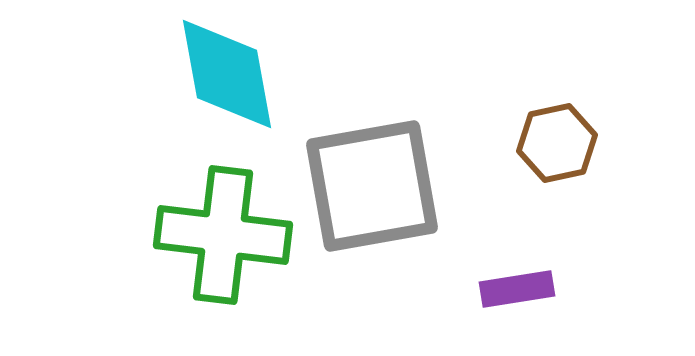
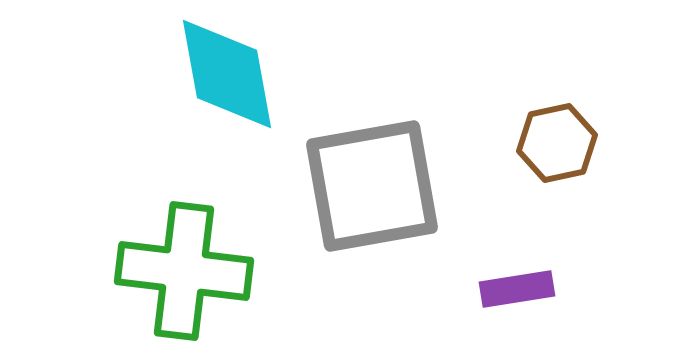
green cross: moved 39 px left, 36 px down
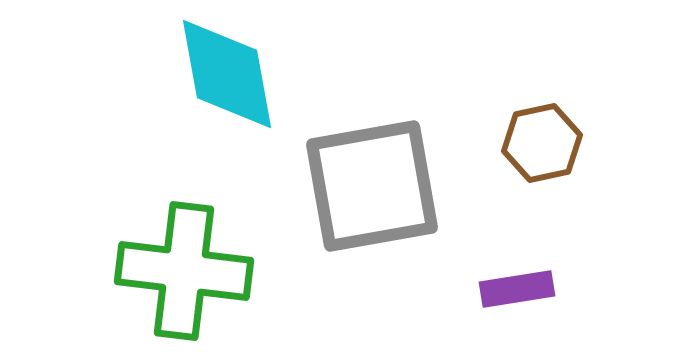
brown hexagon: moved 15 px left
